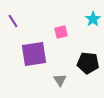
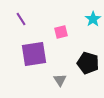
purple line: moved 8 px right, 2 px up
black pentagon: rotated 10 degrees clockwise
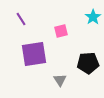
cyan star: moved 2 px up
pink square: moved 1 px up
black pentagon: rotated 20 degrees counterclockwise
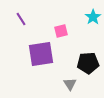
purple square: moved 7 px right
gray triangle: moved 10 px right, 4 px down
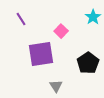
pink square: rotated 32 degrees counterclockwise
black pentagon: rotated 30 degrees counterclockwise
gray triangle: moved 14 px left, 2 px down
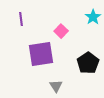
purple line: rotated 24 degrees clockwise
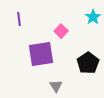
purple line: moved 2 px left
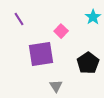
purple line: rotated 24 degrees counterclockwise
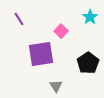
cyan star: moved 3 px left
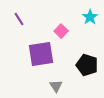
black pentagon: moved 1 px left, 2 px down; rotated 20 degrees counterclockwise
